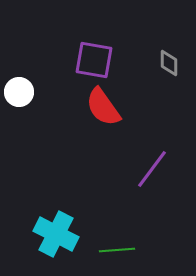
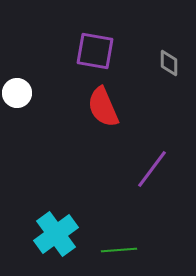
purple square: moved 1 px right, 9 px up
white circle: moved 2 px left, 1 px down
red semicircle: rotated 12 degrees clockwise
cyan cross: rotated 27 degrees clockwise
green line: moved 2 px right
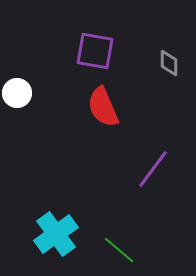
purple line: moved 1 px right
green line: rotated 44 degrees clockwise
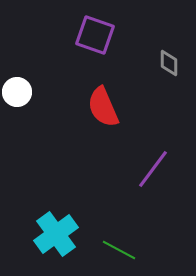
purple square: moved 16 px up; rotated 9 degrees clockwise
white circle: moved 1 px up
green line: rotated 12 degrees counterclockwise
